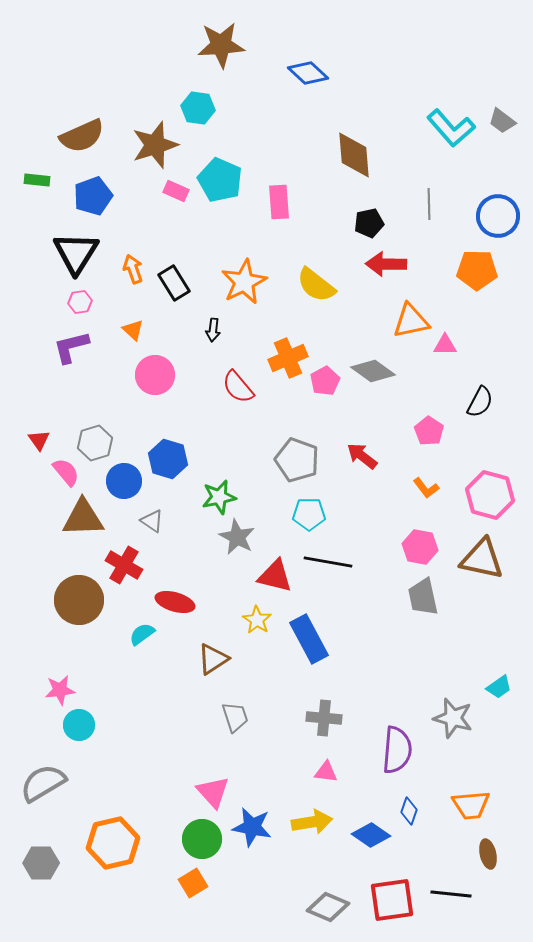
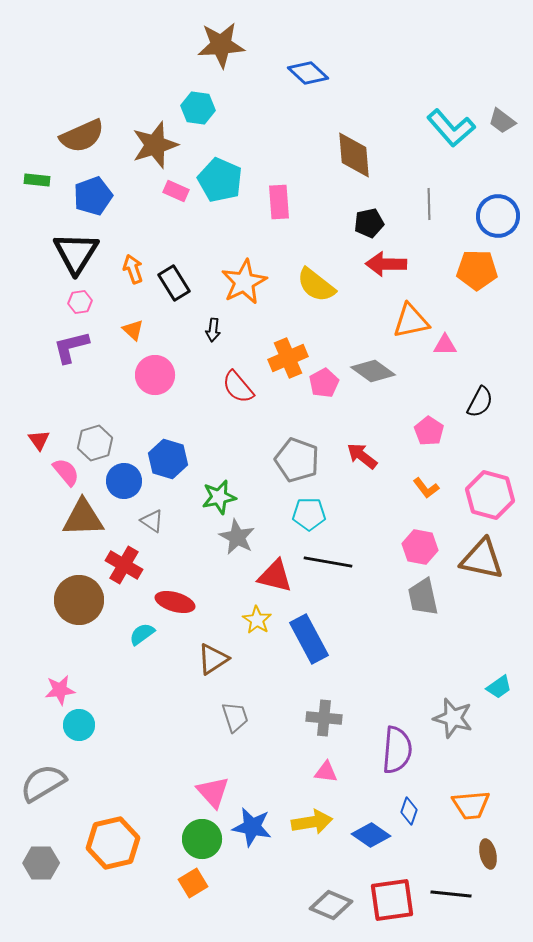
pink pentagon at (325, 381): moved 1 px left, 2 px down
gray diamond at (328, 907): moved 3 px right, 2 px up
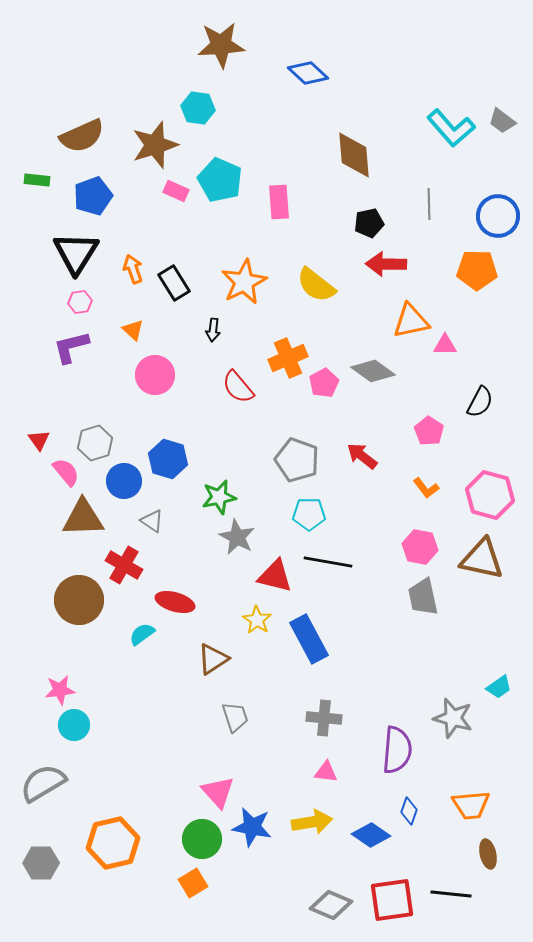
cyan circle at (79, 725): moved 5 px left
pink triangle at (213, 792): moved 5 px right
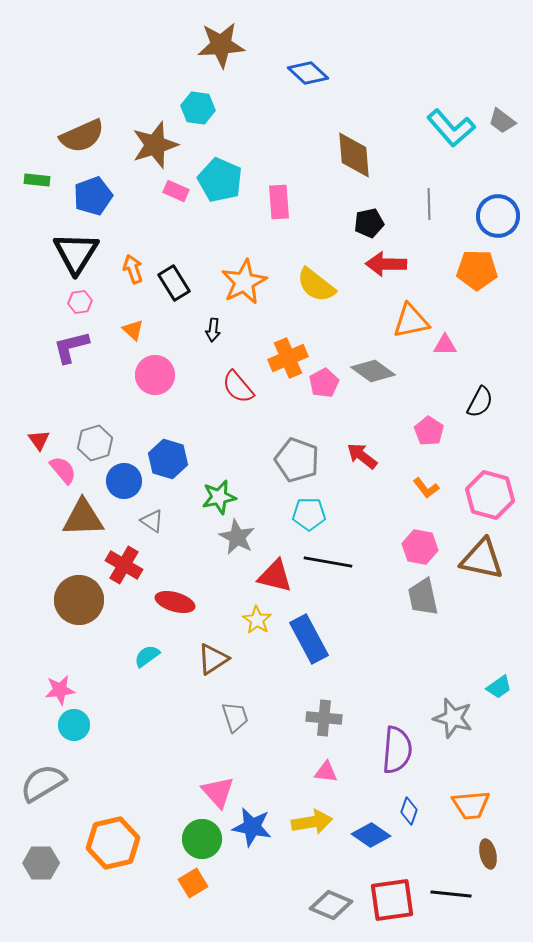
pink semicircle at (66, 472): moved 3 px left, 2 px up
cyan semicircle at (142, 634): moved 5 px right, 22 px down
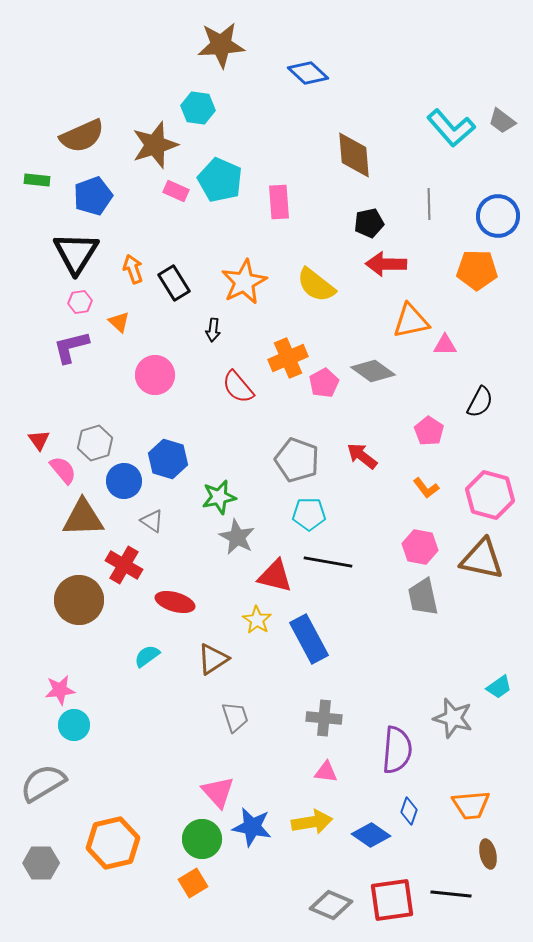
orange triangle at (133, 330): moved 14 px left, 8 px up
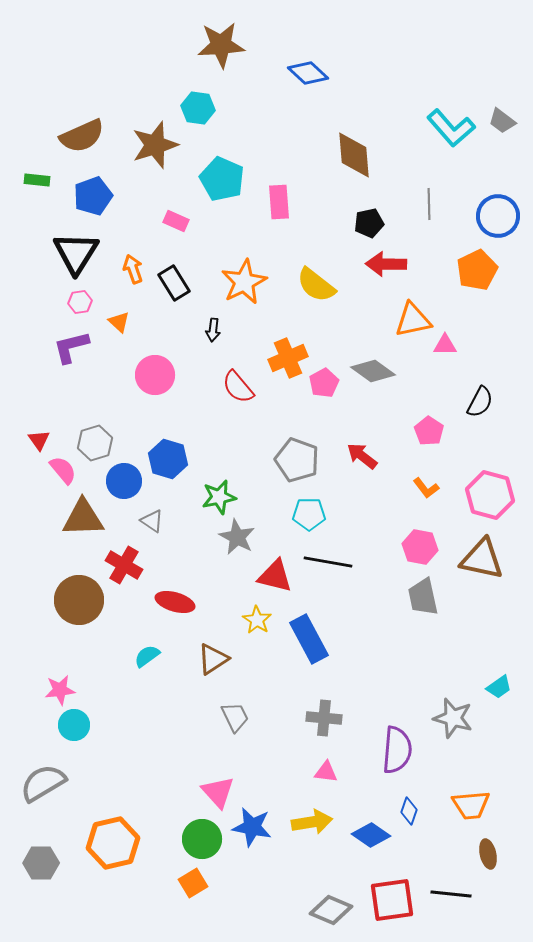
cyan pentagon at (220, 180): moved 2 px right, 1 px up
pink rectangle at (176, 191): moved 30 px down
orange pentagon at (477, 270): rotated 27 degrees counterclockwise
orange triangle at (411, 321): moved 2 px right, 1 px up
gray trapezoid at (235, 717): rotated 8 degrees counterclockwise
gray diamond at (331, 905): moved 5 px down
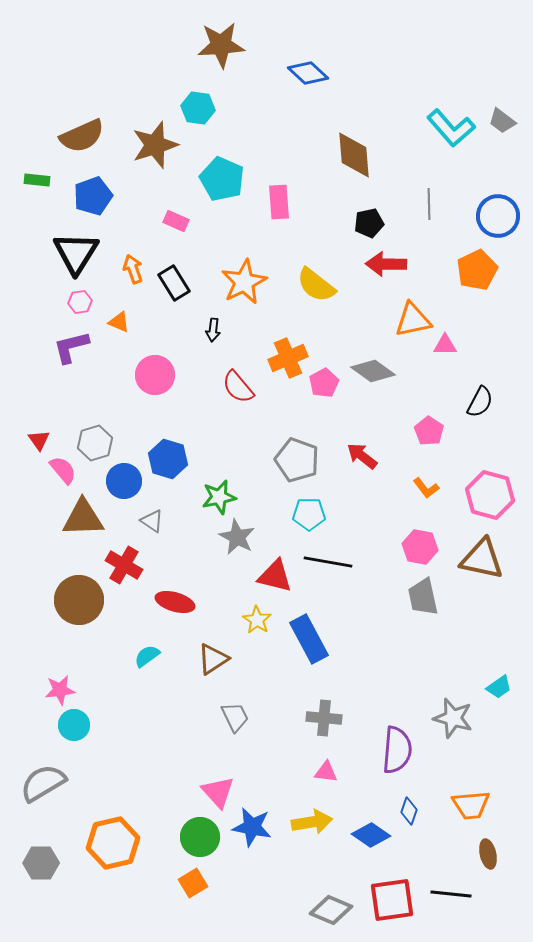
orange triangle at (119, 322): rotated 20 degrees counterclockwise
green circle at (202, 839): moved 2 px left, 2 px up
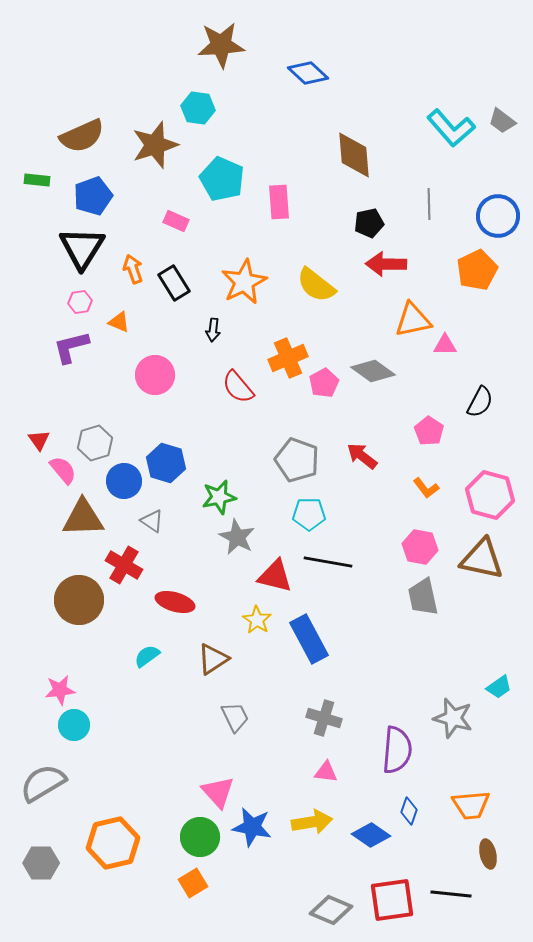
black triangle at (76, 253): moved 6 px right, 5 px up
blue hexagon at (168, 459): moved 2 px left, 4 px down
gray cross at (324, 718): rotated 12 degrees clockwise
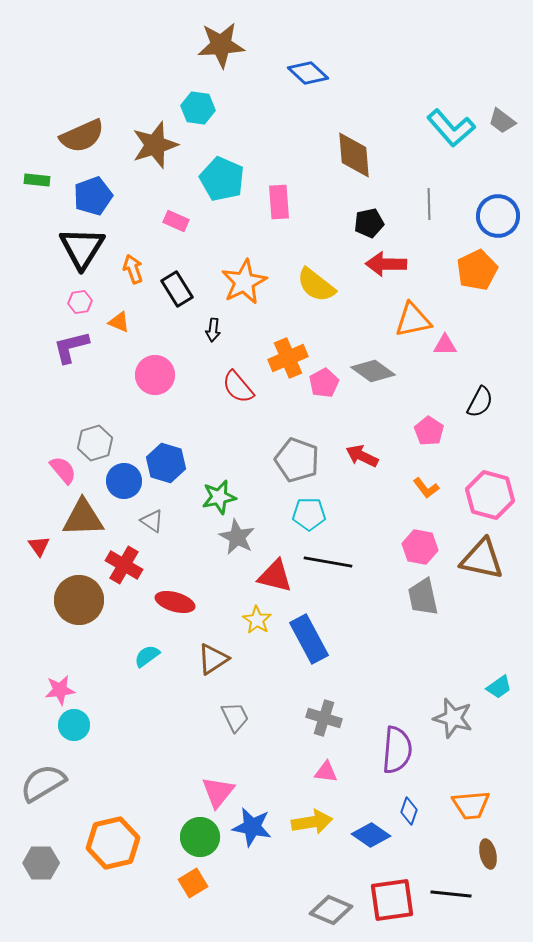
black rectangle at (174, 283): moved 3 px right, 6 px down
red triangle at (39, 440): moved 106 px down
red arrow at (362, 456): rotated 12 degrees counterclockwise
pink triangle at (218, 792): rotated 21 degrees clockwise
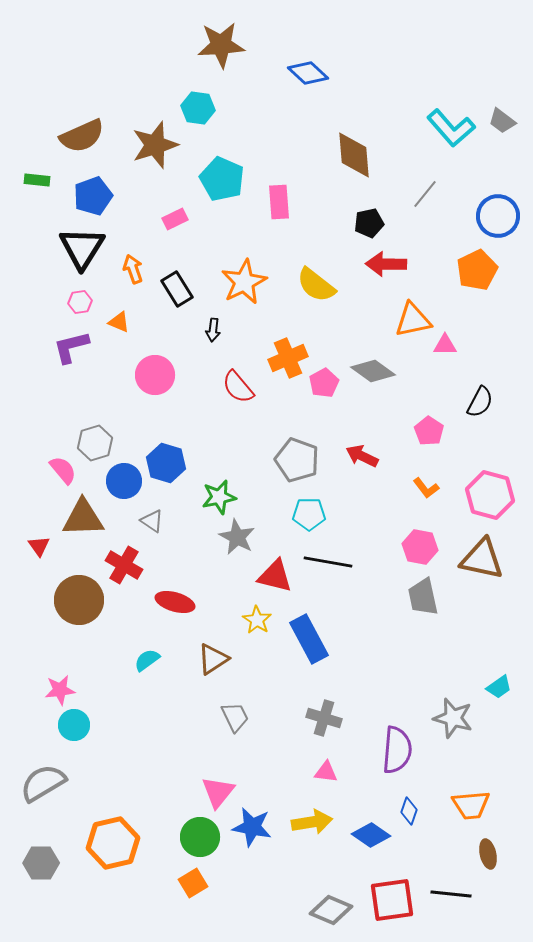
gray line at (429, 204): moved 4 px left, 10 px up; rotated 40 degrees clockwise
pink rectangle at (176, 221): moved 1 px left, 2 px up; rotated 50 degrees counterclockwise
cyan semicircle at (147, 656): moved 4 px down
